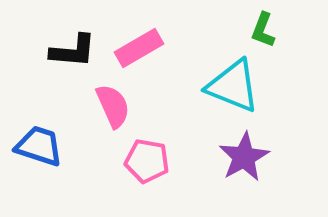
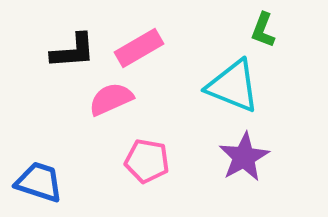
black L-shape: rotated 9 degrees counterclockwise
pink semicircle: moved 2 px left, 7 px up; rotated 90 degrees counterclockwise
blue trapezoid: moved 36 px down
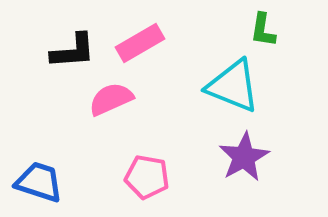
green L-shape: rotated 12 degrees counterclockwise
pink rectangle: moved 1 px right, 5 px up
pink pentagon: moved 16 px down
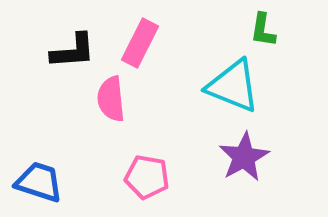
pink rectangle: rotated 33 degrees counterclockwise
pink semicircle: rotated 72 degrees counterclockwise
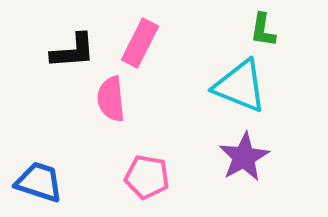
cyan triangle: moved 7 px right
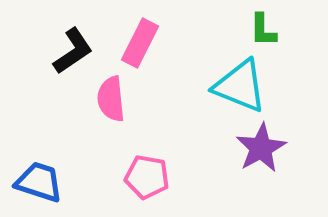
green L-shape: rotated 9 degrees counterclockwise
black L-shape: rotated 30 degrees counterclockwise
purple star: moved 17 px right, 9 px up
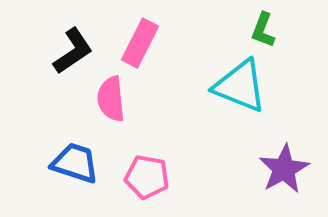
green L-shape: rotated 21 degrees clockwise
purple star: moved 23 px right, 21 px down
blue trapezoid: moved 36 px right, 19 px up
